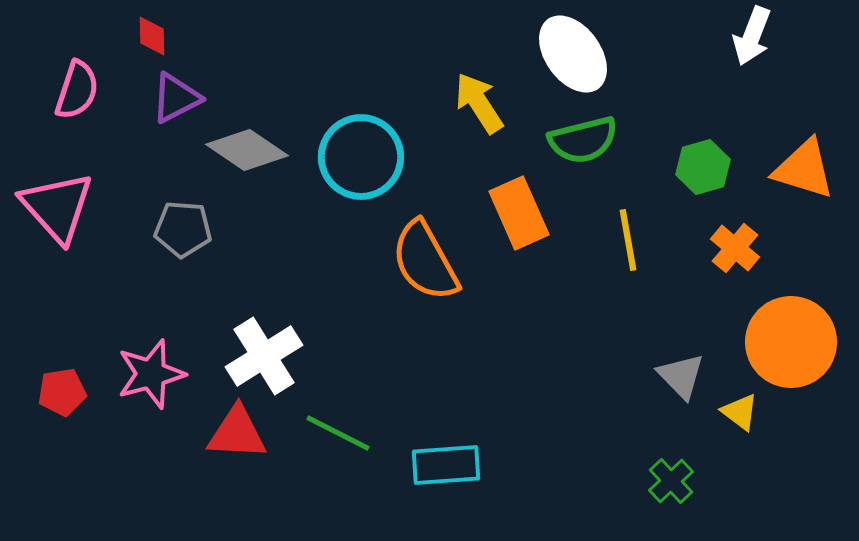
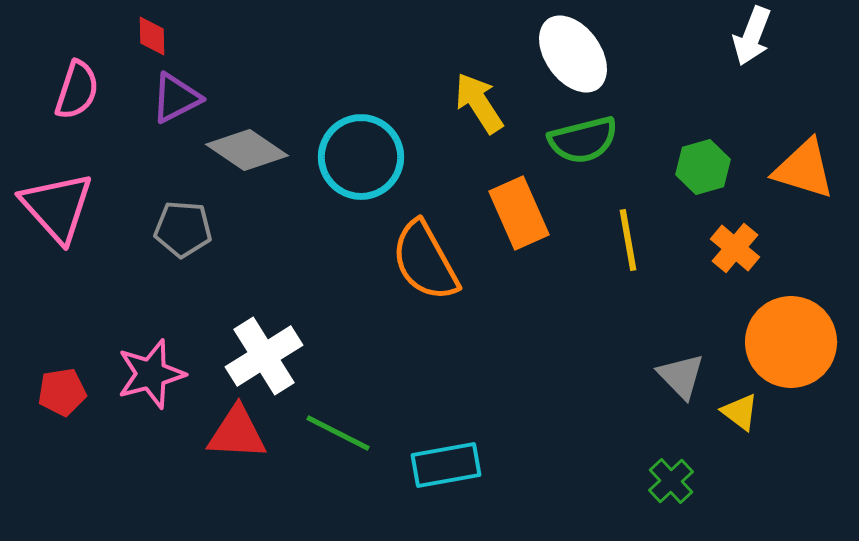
cyan rectangle: rotated 6 degrees counterclockwise
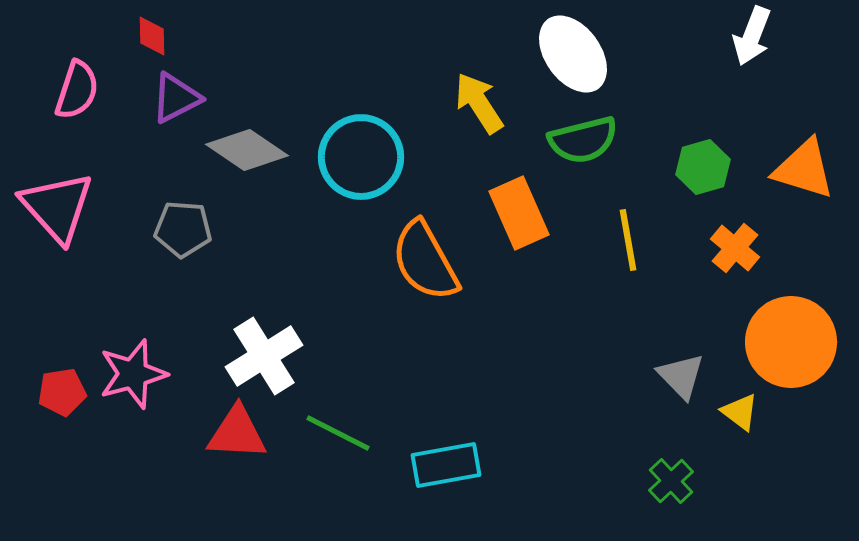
pink star: moved 18 px left
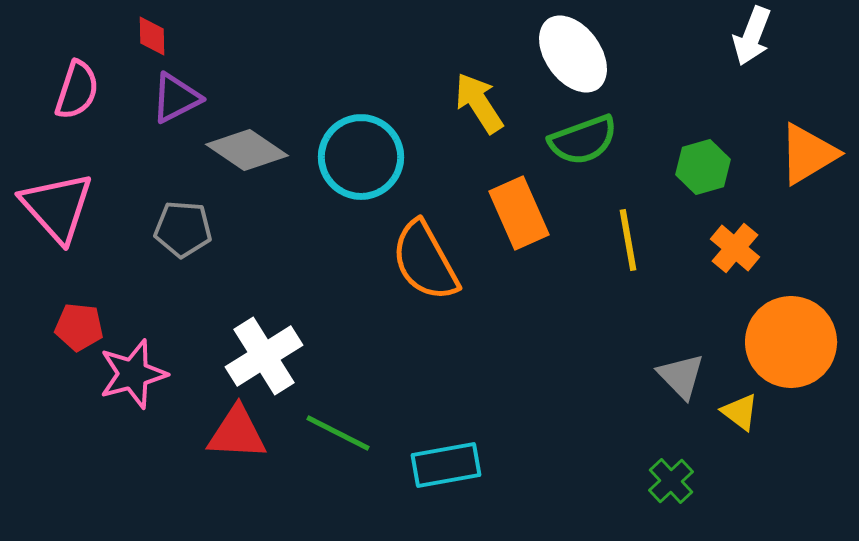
green semicircle: rotated 6 degrees counterclockwise
orange triangle: moved 4 px right, 15 px up; rotated 48 degrees counterclockwise
red pentagon: moved 17 px right, 65 px up; rotated 15 degrees clockwise
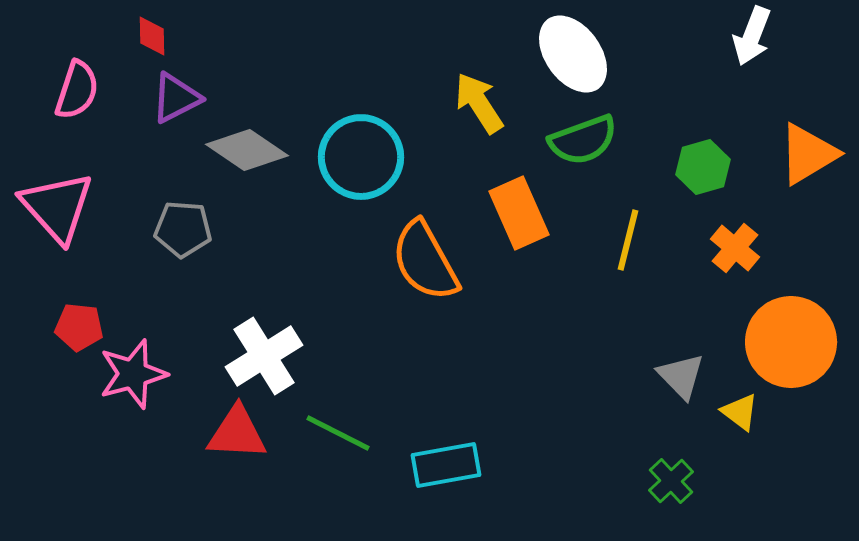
yellow line: rotated 24 degrees clockwise
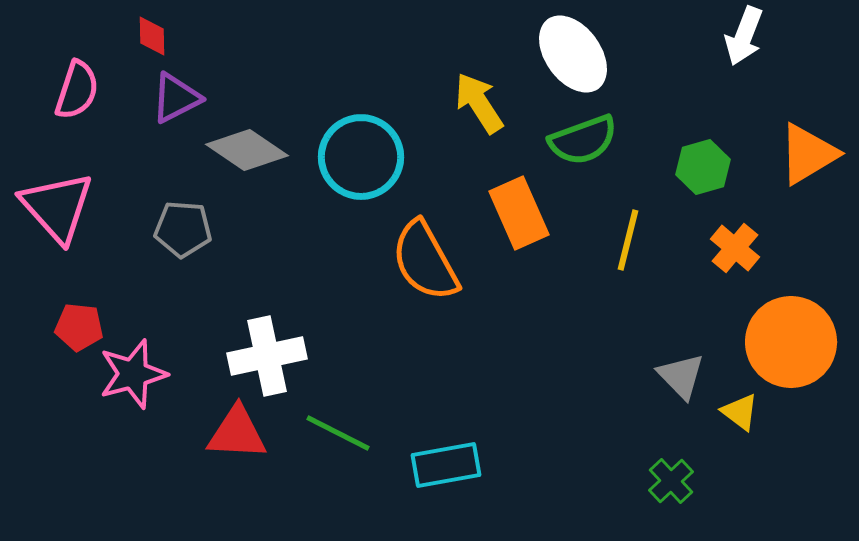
white arrow: moved 8 px left
white cross: moved 3 px right; rotated 20 degrees clockwise
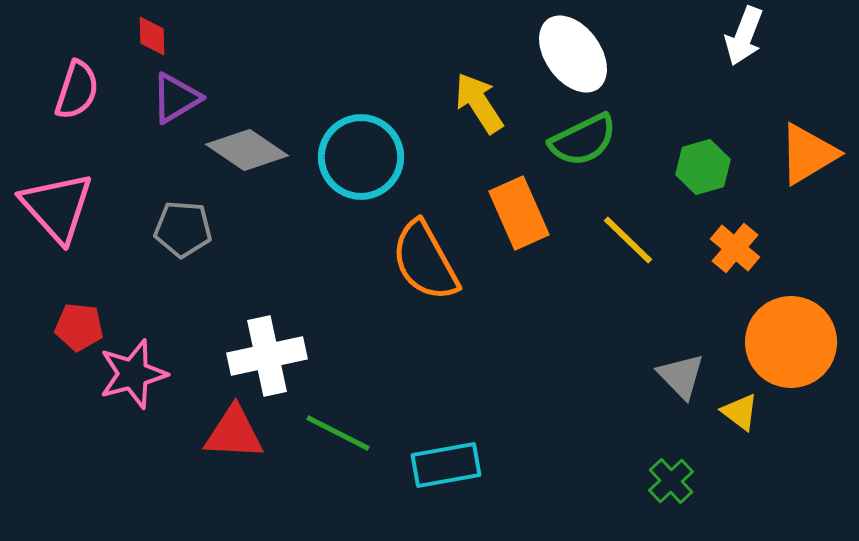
purple triangle: rotated 4 degrees counterclockwise
green semicircle: rotated 6 degrees counterclockwise
yellow line: rotated 60 degrees counterclockwise
red triangle: moved 3 px left
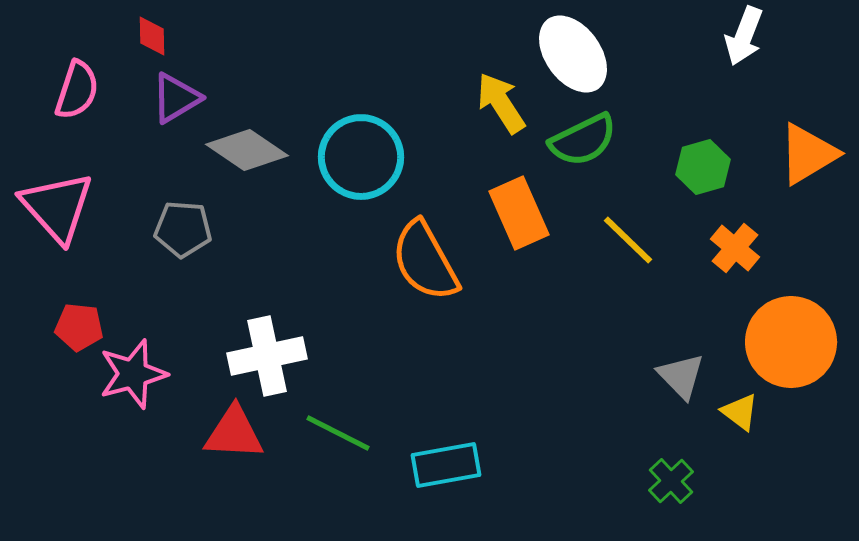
yellow arrow: moved 22 px right
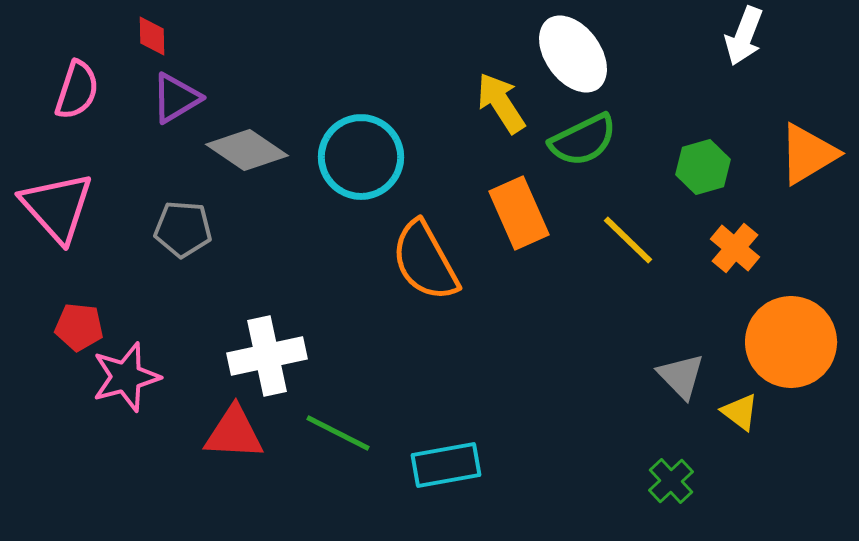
pink star: moved 7 px left, 3 px down
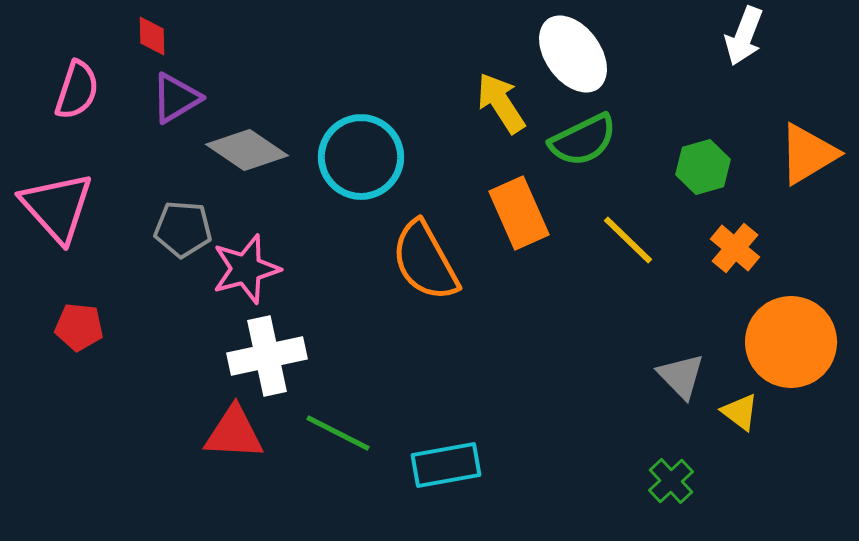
pink star: moved 120 px right, 108 px up
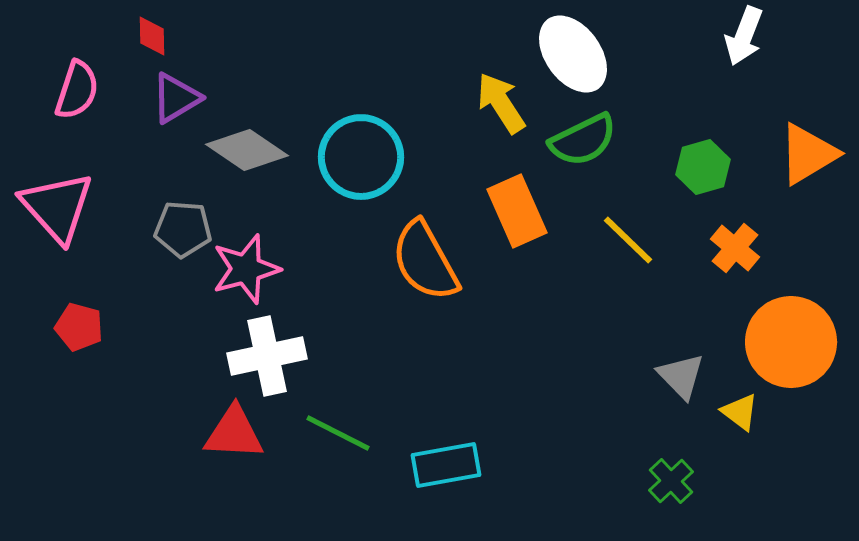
orange rectangle: moved 2 px left, 2 px up
red pentagon: rotated 9 degrees clockwise
